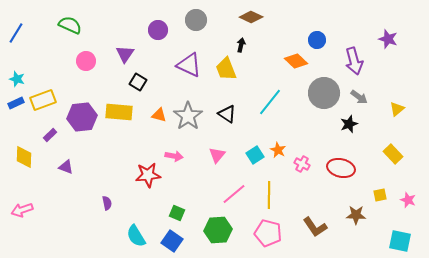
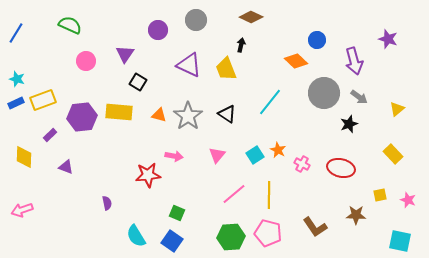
green hexagon at (218, 230): moved 13 px right, 7 px down
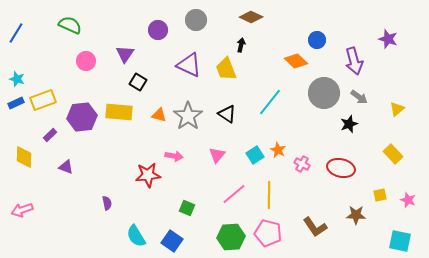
green square at (177, 213): moved 10 px right, 5 px up
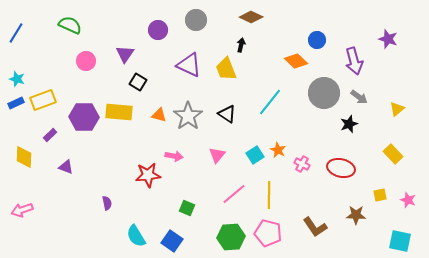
purple hexagon at (82, 117): moved 2 px right; rotated 8 degrees clockwise
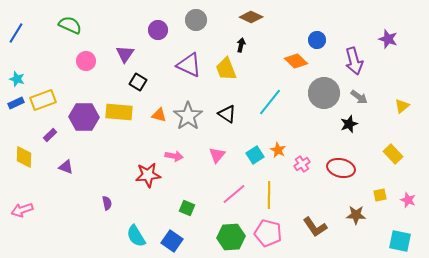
yellow triangle at (397, 109): moved 5 px right, 3 px up
pink cross at (302, 164): rotated 28 degrees clockwise
